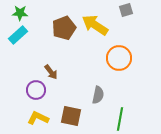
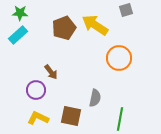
gray semicircle: moved 3 px left, 3 px down
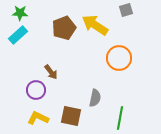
green line: moved 1 px up
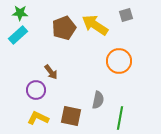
gray square: moved 5 px down
orange circle: moved 3 px down
gray semicircle: moved 3 px right, 2 px down
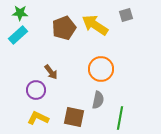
orange circle: moved 18 px left, 8 px down
brown square: moved 3 px right, 1 px down
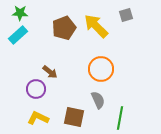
yellow arrow: moved 1 px right, 1 px down; rotated 12 degrees clockwise
brown arrow: moved 1 px left; rotated 14 degrees counterclockwise
purple circle: moved 1 px up
gray semicircle: rotated 36 degrees counterclockwise
